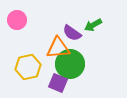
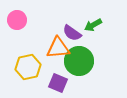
green circle: moved 9 px right, 3 px up
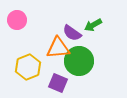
yellow hexagon: rotated 10 degrees counterclockwise
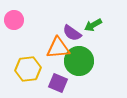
pink circle: moved 3 px left
yellow hexagon: moved 2 px down; rotated 15 degrees clockwise
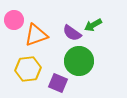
orange triangle: moved 22 px left, 13 px up; rotated 15 degrees counterclockwise
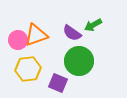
pink circle: moved 4 px right, 20 px down
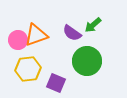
green arrow: rotated 12 degrees counterclockwise
green circle: moved 8 px right
purple square: moved 2 px left
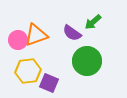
green arrow: moved 3 px up
yellow hexagon: moved 2 px down
purple square: moved 7 px left
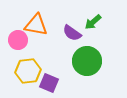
orange triangle: moved 10 px up; rotated 30 degrees clockwise
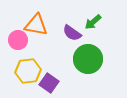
green circle: moved 1 px right, 2 px up
purple square: rotated 12 degrees clockwise
